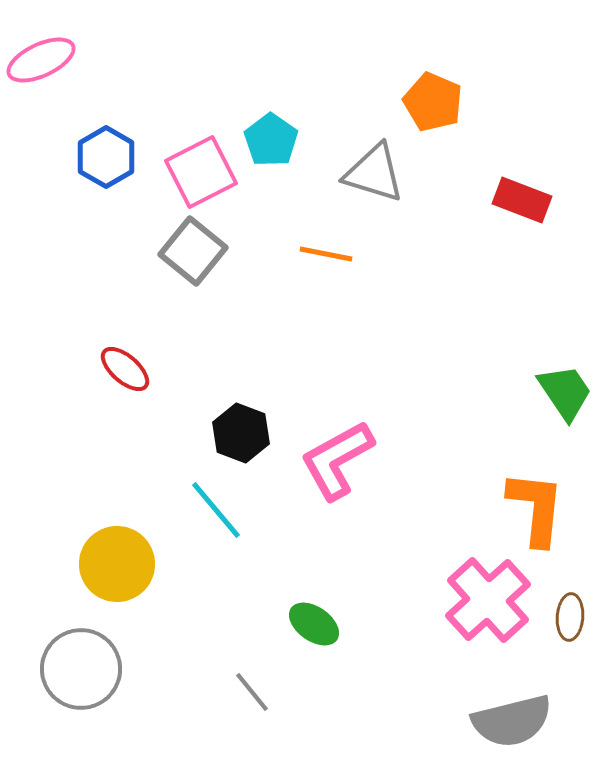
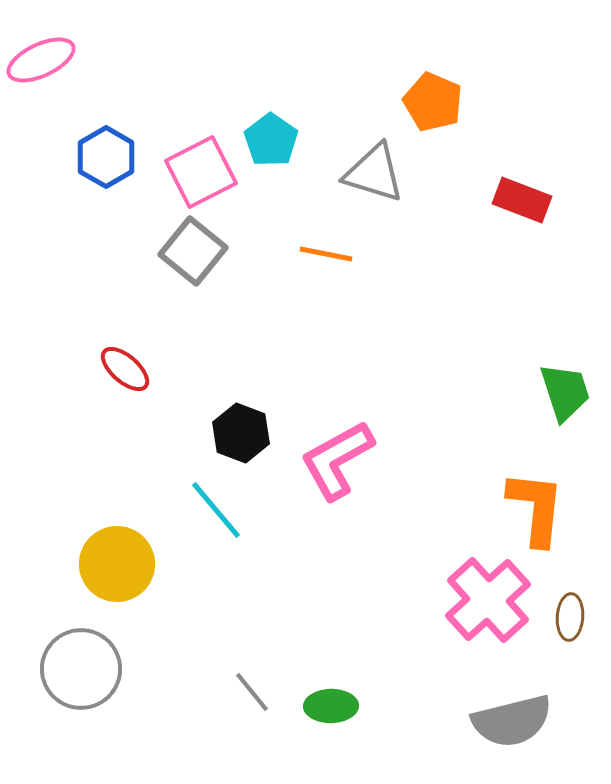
green trapezoid: rotated 16 degrees clockwise
green ellipse: moved 17 px right, 82 px down; rotated 36 degrees counterclockwise
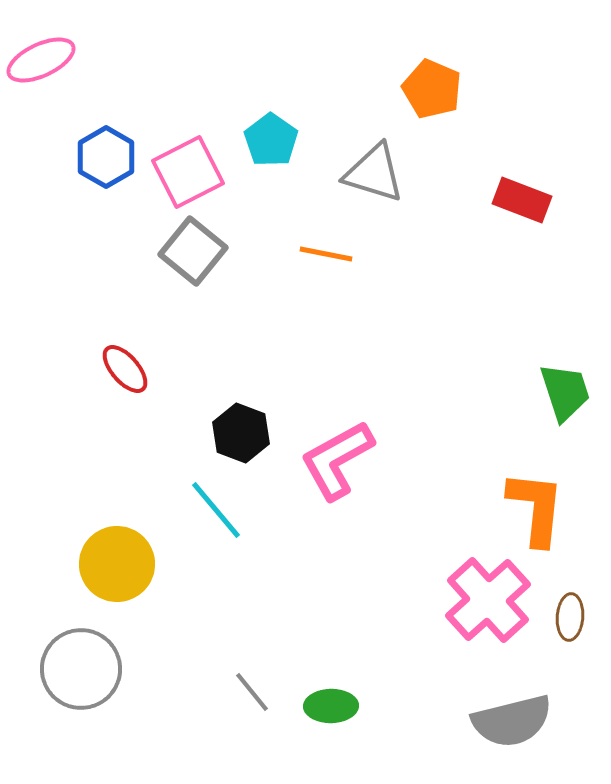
orange pentagon: moved 1 px left, 13 px up
pink square: moved 13 px left
red ellipse: rotated 8 degrees clockwise
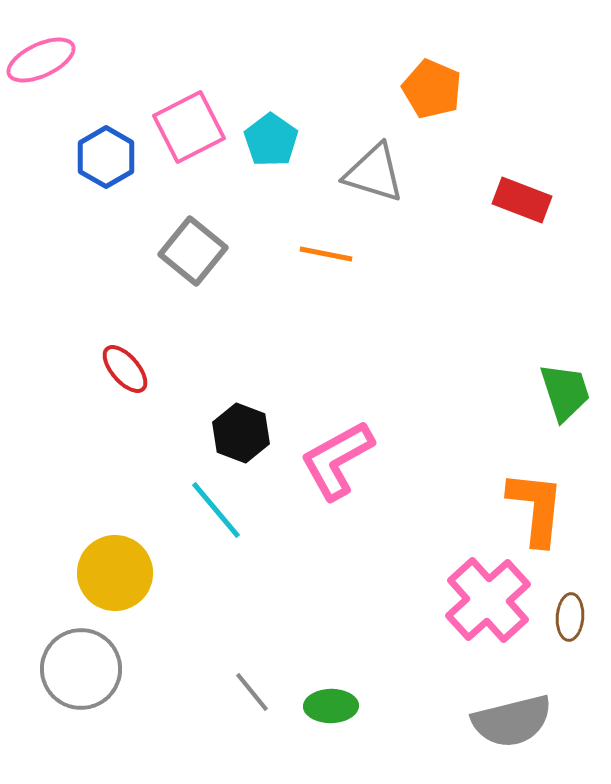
pink square: moved 1 px right, 45 px up
yellow circle: moved 2 px left, 9 px down
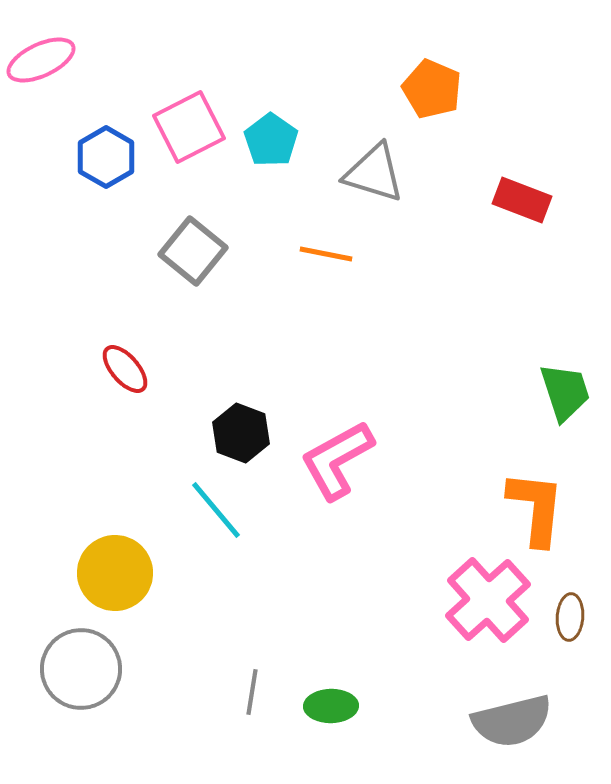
gray line: rotated 48 degrees clockwise
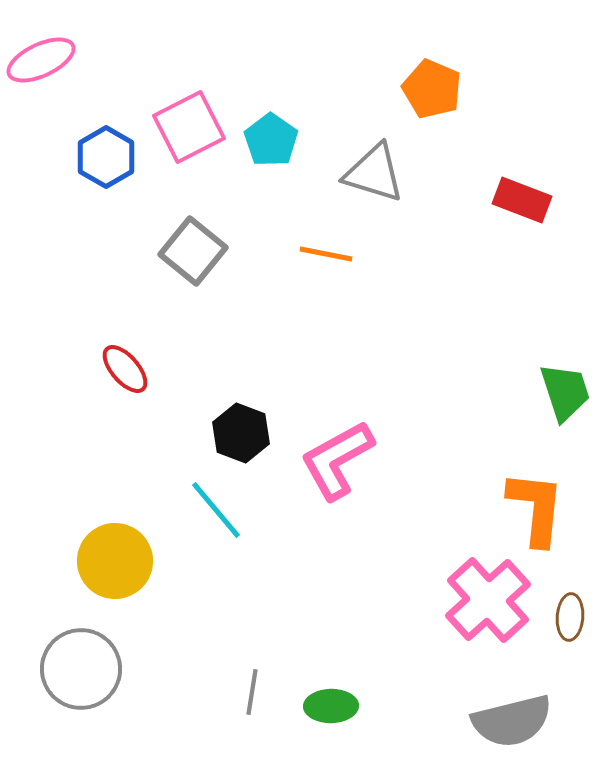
yellow circle: moved 12 px up
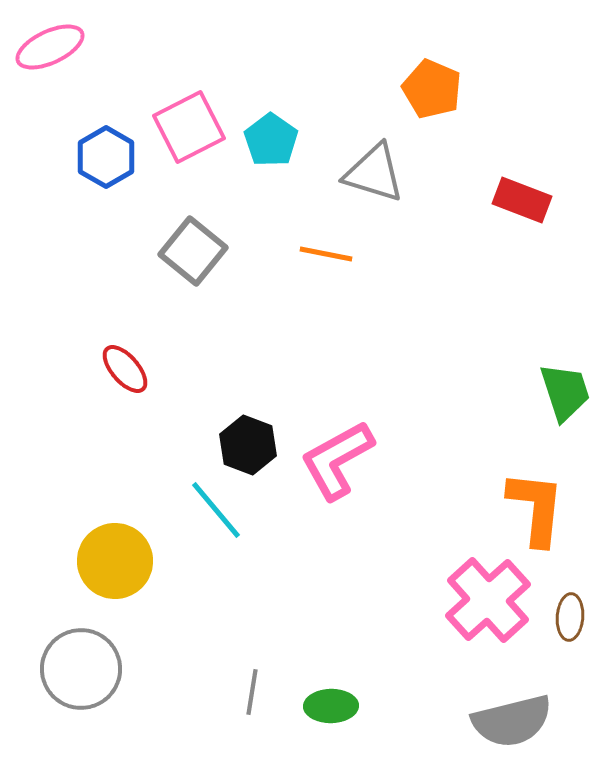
pink ellipse: moved 9 px right, 13 px up
black hexagon: moved 7 px right, 12 px down
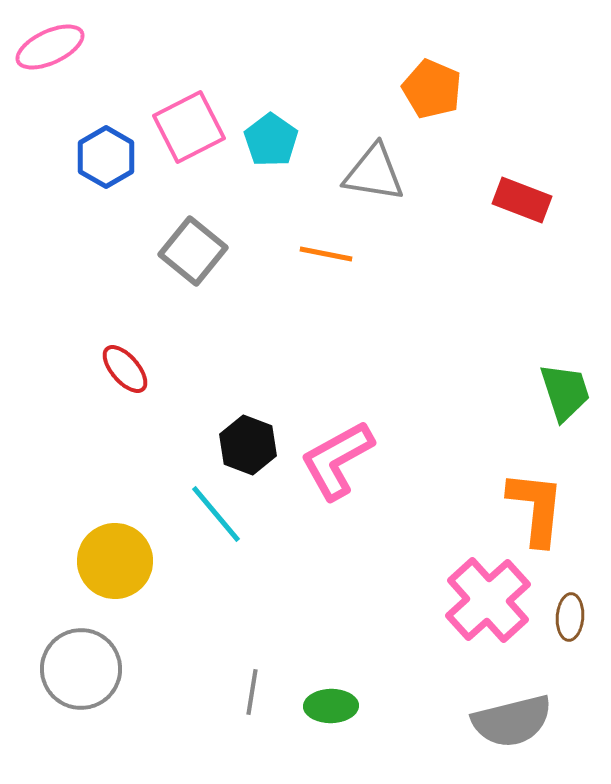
gray triangle: rotated 8 degrees counterclockwise
cyan line: moved 4 px down
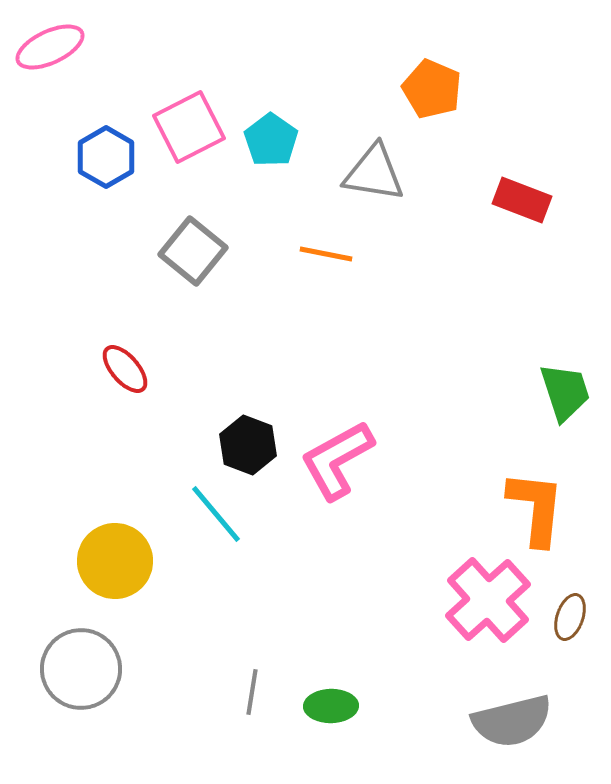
brown ellipse: rotated 15 degrees clockwise
